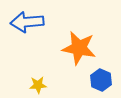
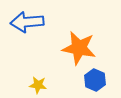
blue hexagon: moved 6 px left
yellow star: rotated 12 degrees clockwise
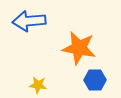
blue arrow: moved 2 px right, 1 px up
blue hexagon: rotated 25 degrees counterclockwise
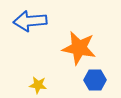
blue arrow: moved 1 px right
